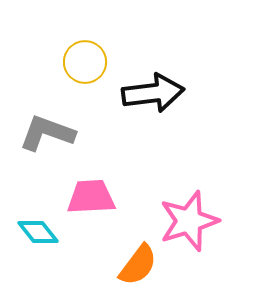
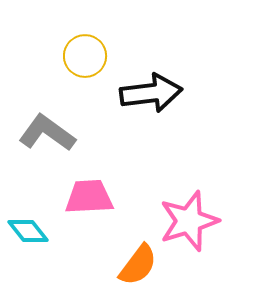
yellow circle: moved 6 px up
black arrow: moved 2 px left
gray L-shape: rotated 16 degrees clockwise
pink trapezoid: moved 2 px left
cyan diamond: moved 10 px left, 1 px up
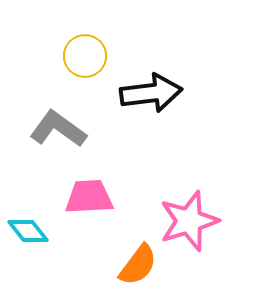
gray L-shape: moved 11 px right, 4 px up
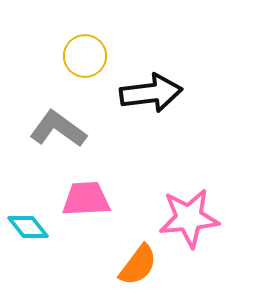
pink trapezoid: moved 3 px left, 2 px down
pink star: moved 3 px up; rotated 12 degrees clockwise
cyan diamond: moved 4 px up
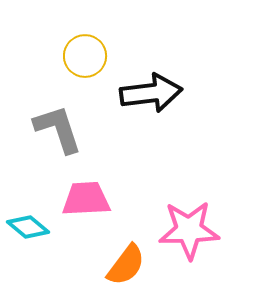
gray L-shape: rotated 36 degrees clockwise
pink star: moved 12 px down; rotated 4 degrees clockwise
cyan diamond: rotated 12 degrees counterclockwise
orange semicircle: moved 12 px left
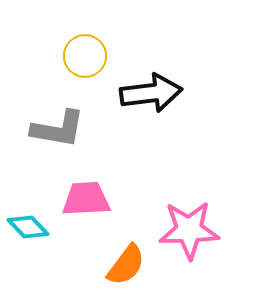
gray L-shape: rotated 118 degrees clockwise
cyan diamond: rotated 6 degrees clockwise
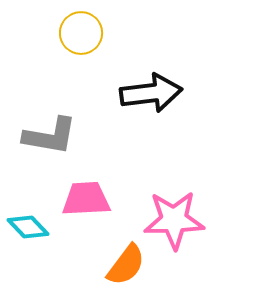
yellow circle: moved 4 px left, 23 px up
gray L-shape: moved 8 px left, 7 px down
pink star: moved 15 px left, 10 px up
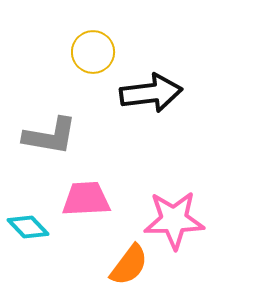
yellow circle: moved 12 px right, 19 px down
orange semicircle: moved 3 px right
